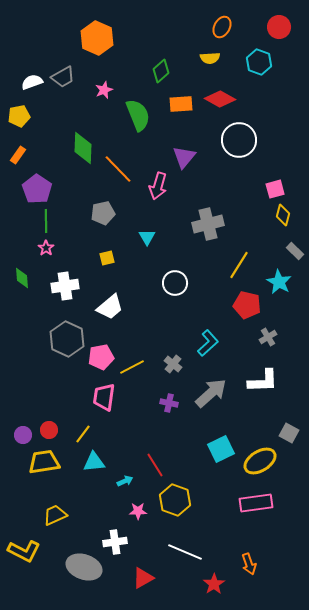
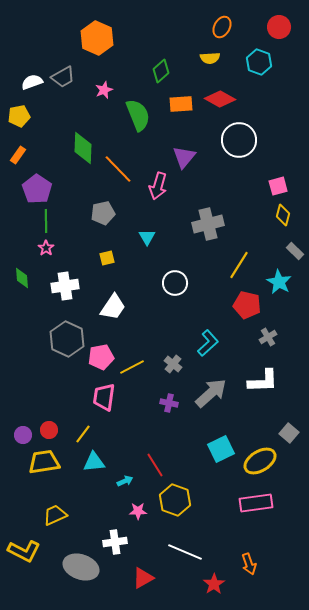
pink square at (275, 189): moved 3 px right, 3 px up
white trapezoid at (110, 307): moved 3 px right; rotated 16 degrees counterclockwise
gray square at (289, 433): rotated 12 degrees clockwise
gray ellipse at (84, 567): moved 3 px left
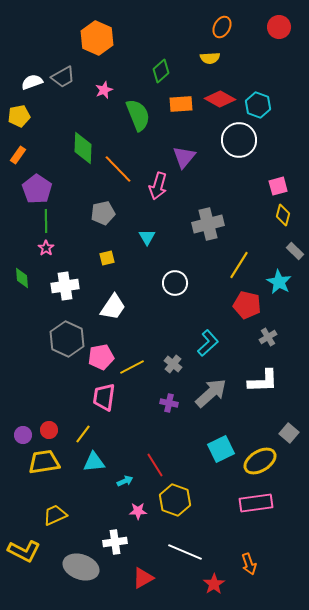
cyan hexagon at (259, 62): moved 1 px left, 43 px down
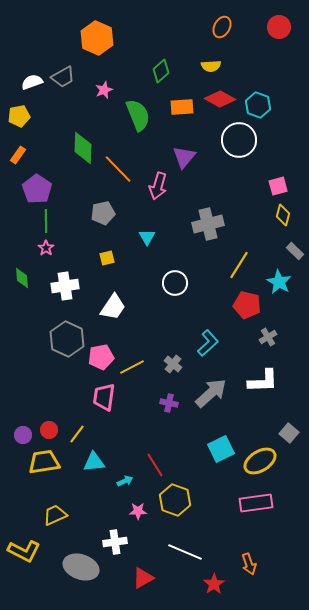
yellow semicircle at (210, 58): moved 1 px right, 8 px down
orange rectangle at (181, 104): moved 1 px right, 3 px down
yellow line at (83, 434): moved 6 px left
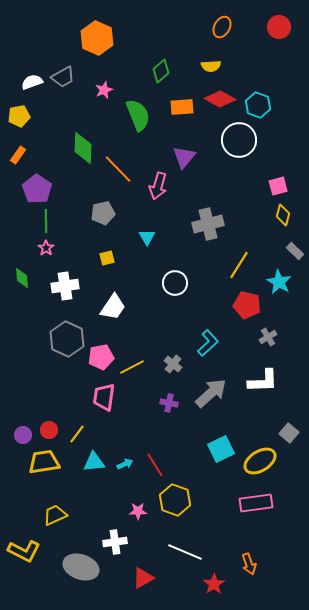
cyan arrow at (125, 481): moved 17 px up
